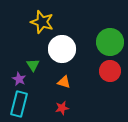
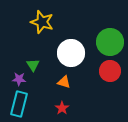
white circle: moved 9 px right, 4 px down
purple star: rotated 24 degrees counterclockwise
red star: rotated 24 degrees counterclockwise
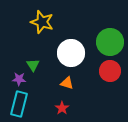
orange triangle: moved 3 px right, 1 px down
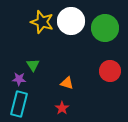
green circle: moved 5 px left, 14 px up
white circle: moved 32 px up
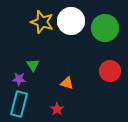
red star: moved 5 px left, 1 px down
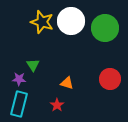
red circle: moved 8 px down
red star: moved 4 px up
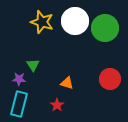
white circle: moved 4 px right
